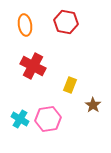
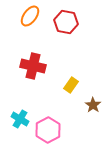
orange ellipse: moved 5 px right, 9 px up; rotated 45 degrees clockwise
red cross: rotated 15 degrees counterclockwise
yellow rectangle: moved 1 px right; rotated 14 degrees clockwise
pink hexagon: moved 11 px down; rotated 20 degrees counterclockwise
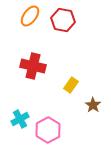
red hexagon: moved 3 px left, 2 px up
cyan cross: rotated 30 degrees clockwise
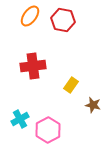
red cross: rotated 20 degrees counterclockwise
brown star: rotated 21 degrees counterclockwise
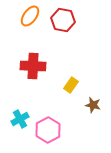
red cross: rotated 10 degrees clockwise
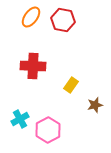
orange ellipse: moved 1 px right, 1 px down
brown star: moved 2 px right; rotated 28 degrees counterclockwise
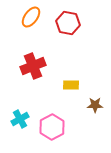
red hexagon: moved 5 px right, 3 px down
red cross: rotated 25 degrees counterclockwise
yellow rectangle: rotated 56 degrees clockwise
brown star: rotated 14 degrees clockwise
pink hexagon: moved 4 px right, 3 px up
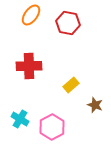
orange ellipse: moved 2 px up
red cross: moved 4 px left; rotated 20 degrees clockwise
yellow rectangle: rotated 42 degrees counterclockwise
brown star: rotated 21 degrees clockwise
cyan cross: rotated 30 degrees counterclockwise
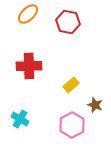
orange ellipse: moved 3 px left, 1 px up; rotated 10 degrees clockwise
red hexagon: moved 1 px up
pink hexagon: moved 20 px right, 2 px up
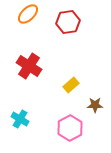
red hexagon: rotated 20 degrees counterclockwise
red cross: rotated 35 degrees clockwise
brown star: rotated 21 degrees counterclockwise
pink hexagon: moved 2 px left, 3 px down
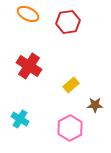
orange ellipse: rotated 70 degrees clockwise
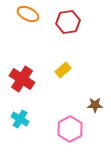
red cross: moved 7 px left, 13 px down
yellow rectangle: moved 8 px left, 15 px up
pink hexagon: moved 1 px down
